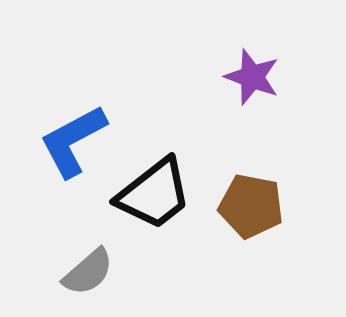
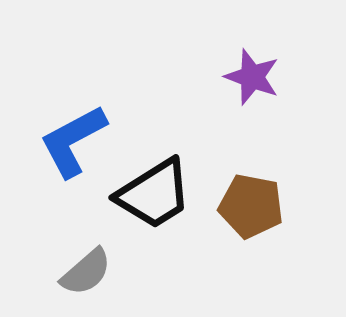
black trapezoid: rotated 6 degrees clockwise
gray semicircle: moved 2 px left
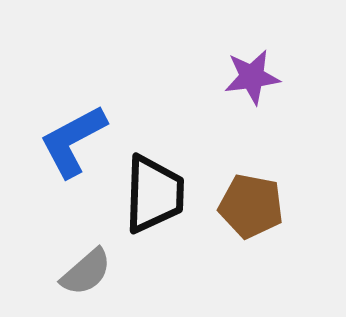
purple star: rotated 28 degrees counterclockwise
black trapezoid: rotated 56 degrees counterclockwise
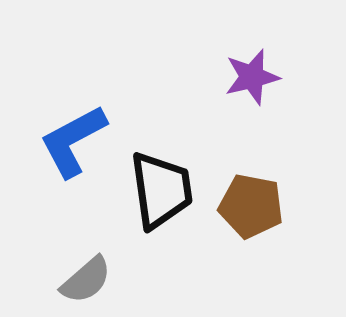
purple star: rotated 6 degrees counterclockwise
black trapezoid: moved 7 px right, 4 px up; rotated 10 degrees counterclockwise
gray semicircle: moved 8 px down
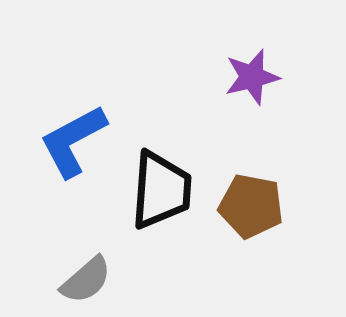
black trapezoid: rotated 12 degrees clockwise
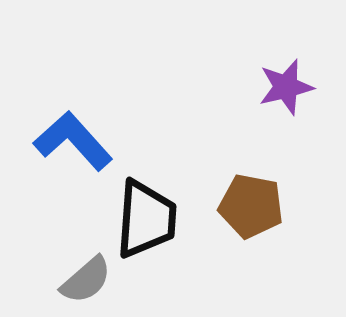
purple star: moved 34 px right, 10 px down
blue L-shape: rotated 76 degrees clockwise
black trapezoid: moved 15 px left, 29 px down
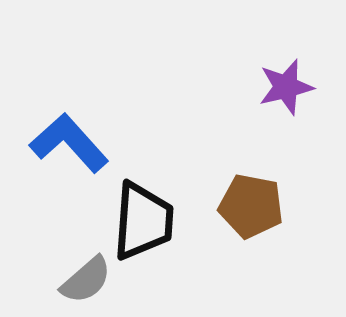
blue L-shape: moved 4 px left, 2 px down
black trapezoid: moved 3 px left, 2 px down
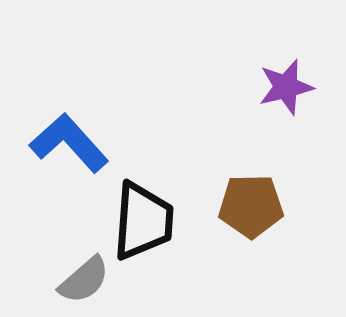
brown pentagon: rotated 12 degrees counterclockwise
gray semicircle: moved 2 px left
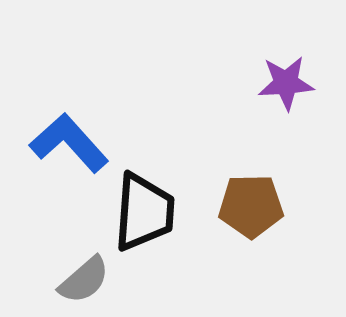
purple star: moved 4 px up; rotated 10 degrees clockwise
black trapezoid: moved 1 px right, 9 px up
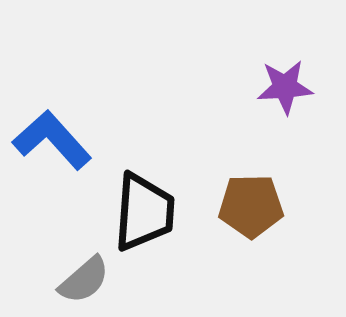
purple star: moved 1 px left, 4 px down
blue L-shape: moved 17 px left, 3 px up
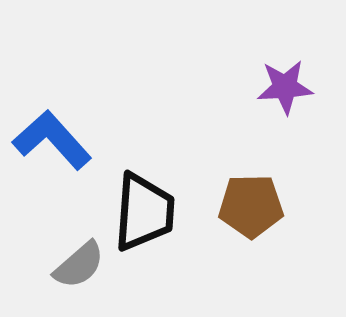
gray semicircle: moved 5 px left, 15 px up
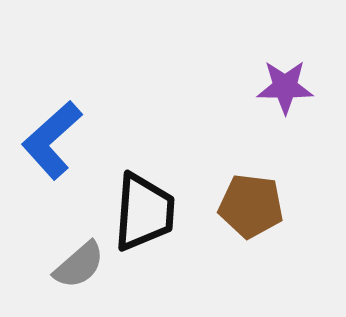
purple star: rotated 4 degrees clockwise
blue L-shape: rotated 90 degrees counterclockwise
brown pentagon: rotated 8 degrees clockwise
